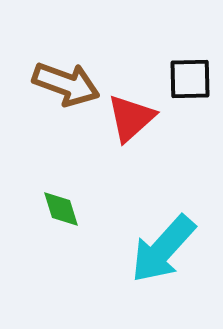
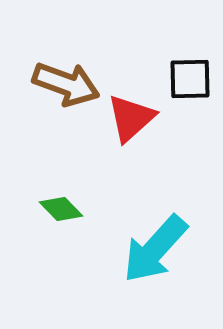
green diamond: rotated 27 degrees counterclockwise
cyan arrow: moved 8 px left
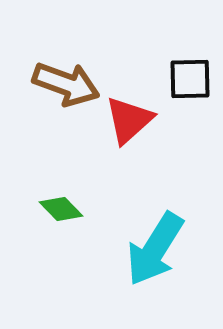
red triangle: moved 2 px left, 2 px down
cyan arrow: rotated 10 degrees counterclockwise
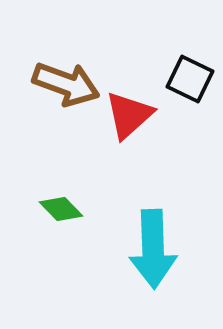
black square: rotated 27 degrees clockwise
red triangle: moved 5 px up
cyan arrow: moved 2 px left; rotated 34 degrees counterclockwise
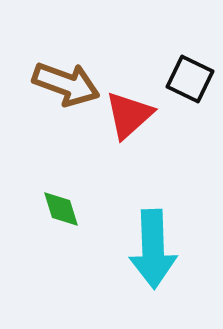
green diamond: rotated 27 degrees clockwise
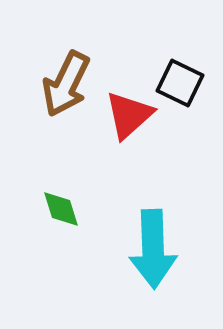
black square: moved 10 px left, 4 px down
brown arrow: rotated 96 degrees clockwise
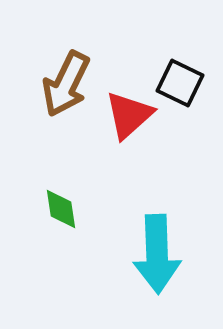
green diamond: rotated 9 degrees clockwise
cyan arrow: moved 4 px right, 5 px down
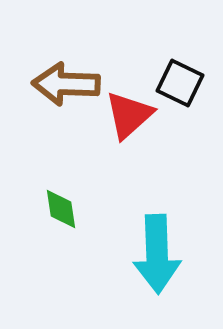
brown arrow: rotated 66 degrees clockwise
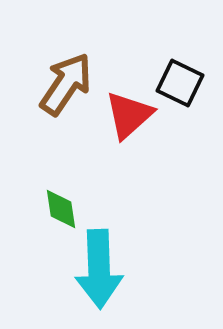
brown arrow: rotated 122 degrees clockwise
cyan arrow: moved 58 px left, 15 px down
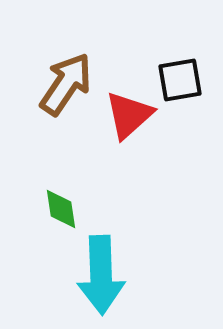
black square: moved 3 px up; rotated 36 degrees counterclockwise
cyan arrow: moved 2 px right, 6 px down
